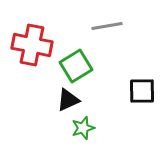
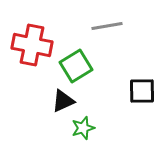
black triangle: moved 5 px left, 1 px down
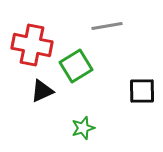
black triangle: moved 21 px left, 10 px up
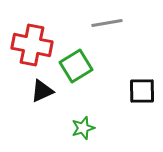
gray line: moved 3 px up
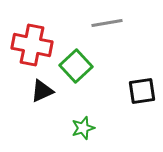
green square: rotated 12 degrees counterclockwise
black square: rotated 8 degrees counterclockwise
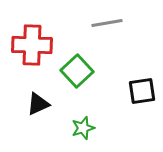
red cross: rotated 9 degrees counterclockwise
green square: moved 1 px right, 5 px down
black triangle: moved 4 px left, 13 px down
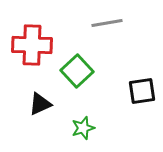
black triangle: moved 2 px right
